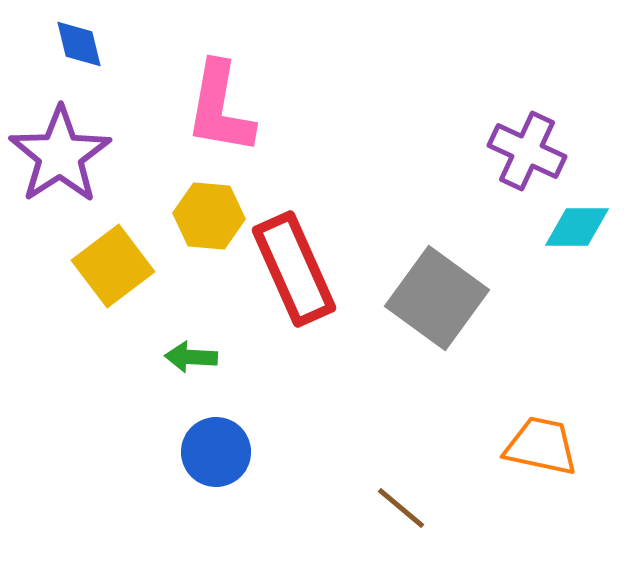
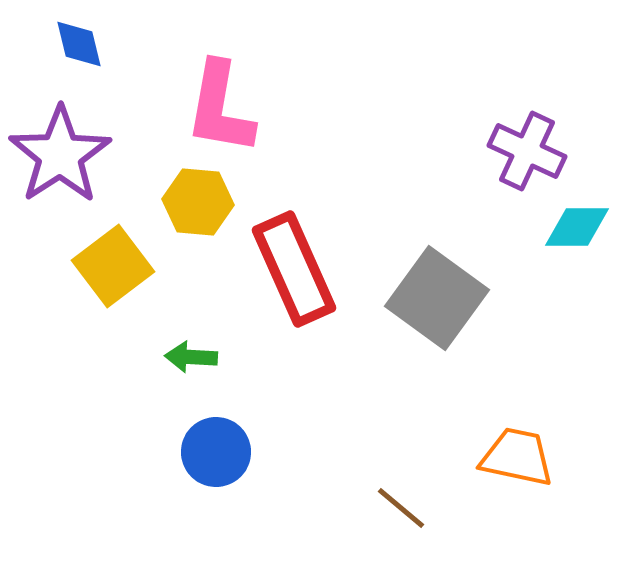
yellow hexagon: moved 11 px left, 14 px up
orange trapezoid: moved 24 px left, 11 px down
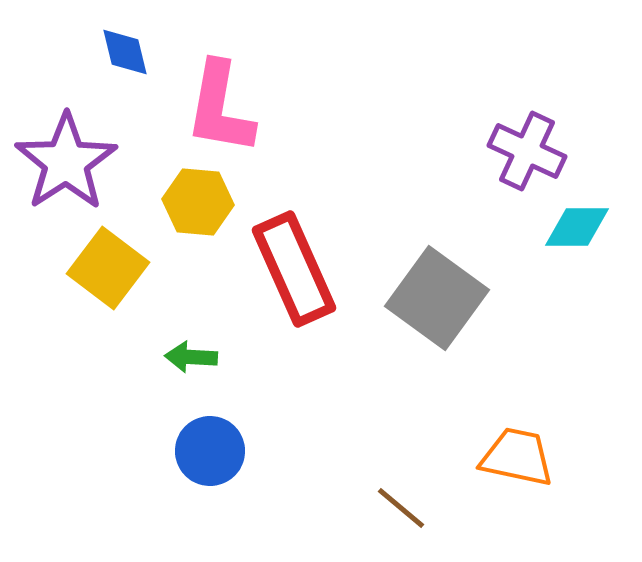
blue diamond: moved 46 px right, 8 px down
purple star: moved 6 px right, 7 px down
yellow square: moved 5 px left, 2 px down; rotated 16 degrees counterclockwise
blue circle: moved 6 px left, 1 px up
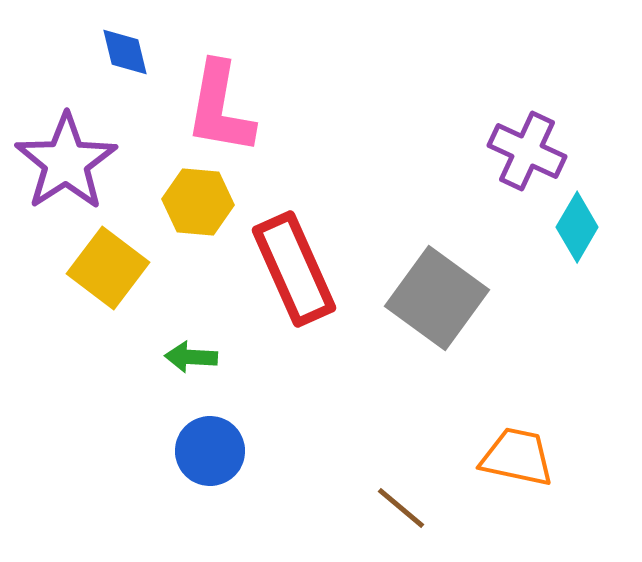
cyan diamond: rotated 60 degrees counterclockwise
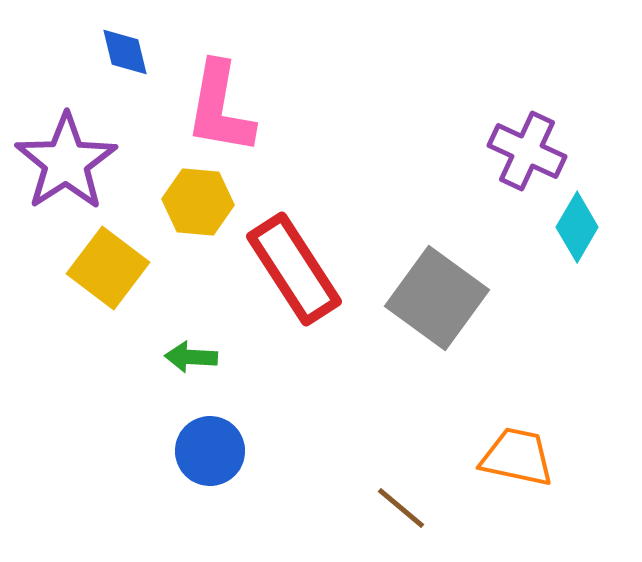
red rectangle: rotated 9 degrees counterclockwise
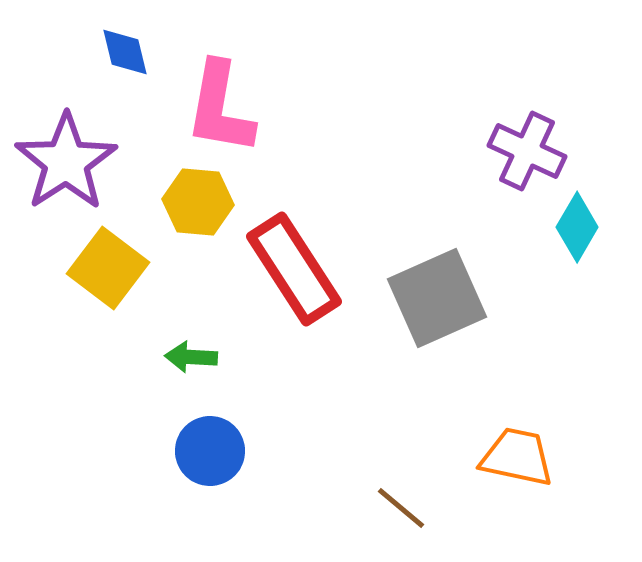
gray square: rotated 30 degrees clockwise
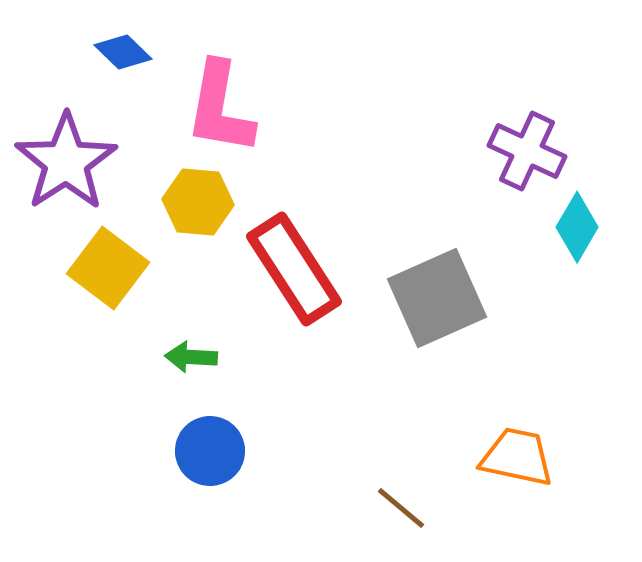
blue diamond: moved 2 px left; rotated 32 degrees counterclockwise
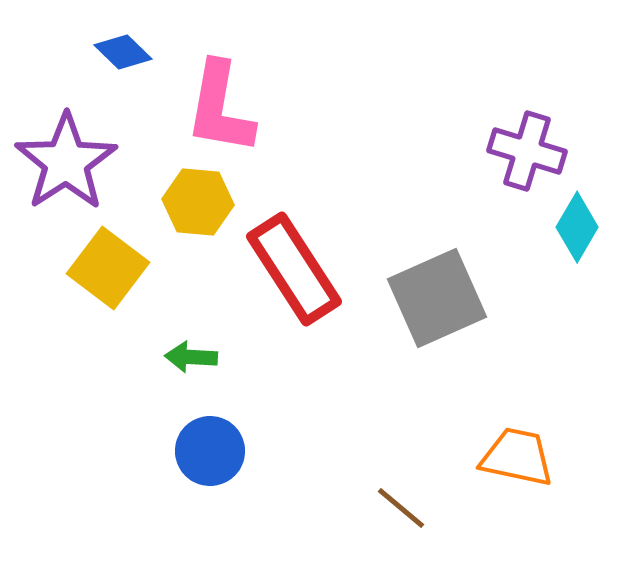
purple cross: rotated 8 degrees counterclockwise
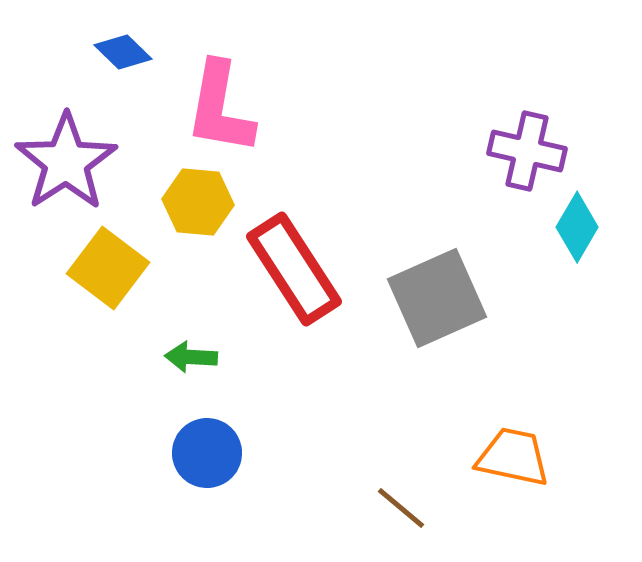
purple cross: rotated 4 degrees counterclockwise
blue circle: moved 3 px left, 2 px down
orange trapezoid: moved 4 px left
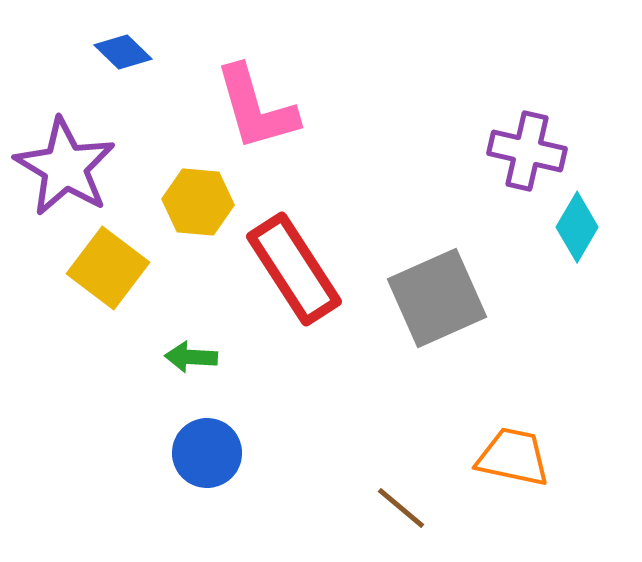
pink L-shape: moved 36 px right; rotated 26 degrees counterclockwise
purple star: moved 1 px left, 5 px down; rotated 8 degrees counterclockwise
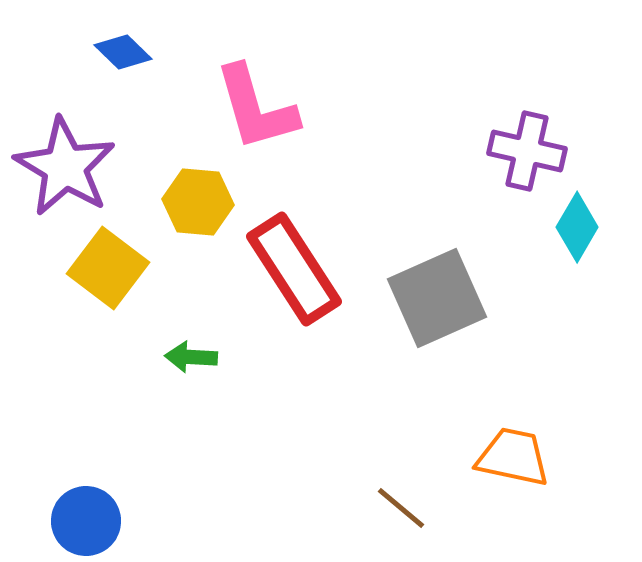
blue circle: moved 121 px left, 68 px down
